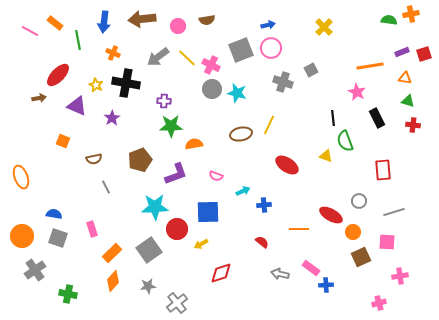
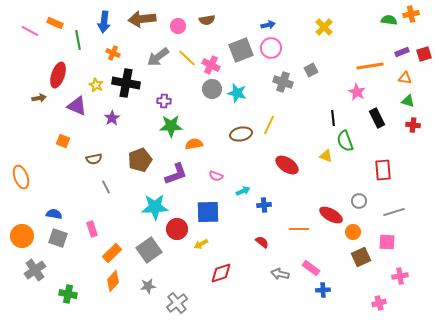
orange rectangle at (55, 23): rotated 14 degrees counterclockwise
red ellipse at (58, 75): rotated 25 degrees counterclockwise
blue cross at (326, 285): moved 3 px left, 5 px down
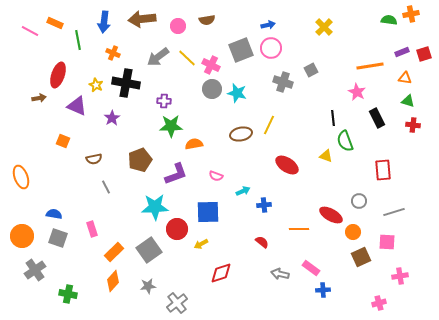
orange rectangle at (112, 253): moved 2 px right, 1 px up
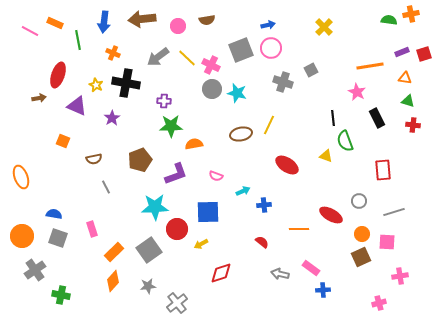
orange circle at (353, 232): moved 9 px right, 2 px down
green cross at (68, 294): moved 7 px left, 1 px down
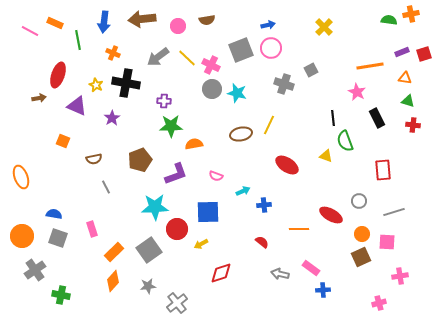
gray cross at (283, 82): moved 1 px right, 2 px down
